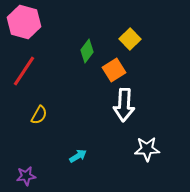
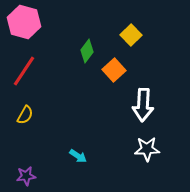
yellow square: moved 1 px right, 4 px up
orange square: rotated 10 degrees counterclockwise
white arrow: moved 19 px right
yellow semicircle: moved 14 px left
cyan arrow: rotated 66 degrees clockwise
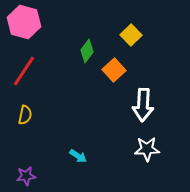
yellow semicircle: rotated 18 degrees counterclockwise
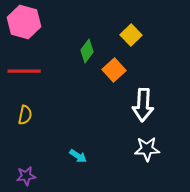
red line: rotated 56 degrees clockwise
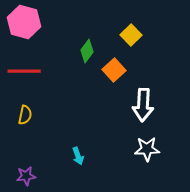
cyan arrow: rotated 36 degrees clockwise
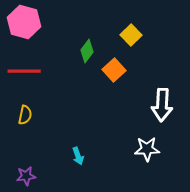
white arrow: moved 19 px right
